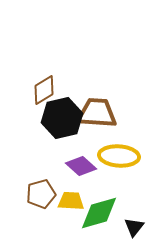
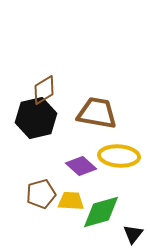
brown trapezoid: rotated 6 degrees clockwise
black hexagon: moved 26 px left
green diamond: moved 2 px right, 1 px up
black triangle: moved 1 px left, 7 px down
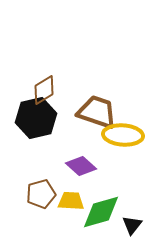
brown trapezoid: moved 1 px up; rotated 9 degrees clockwise
yellow ellipse: moved 4 px right, 21 px up
black triangle: moved 1 px left, 9 px up
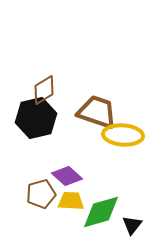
purple diamond: moved 14 px left, 10 px down
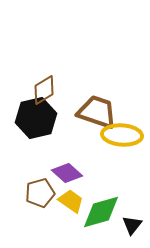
yellow ellipse: moved 1 px left
purple diamond: moved 3 px up
brown pentagon: moved 1 px left, 1 px up
yellow trapezoid: rotated 32 degrees clockwise
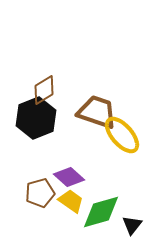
black hexagon: rotated 9 degrees counterclockwise
yellow ellipse: rotated 45 degrees clockwise
purple diamond: moved 2 px right, 4 px down
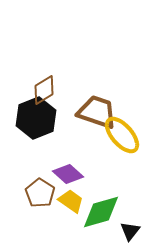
purple diamond: moved 1 px left, 3 px up
brown pentagon: rotated 24 degrees counterclockwise
black triangle: moved 2 px left, 6 px down
